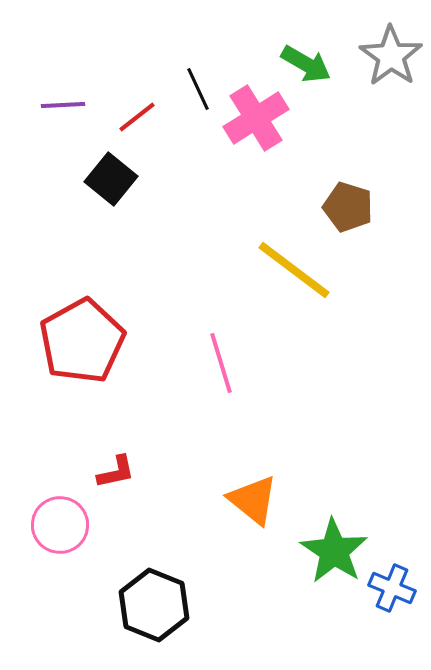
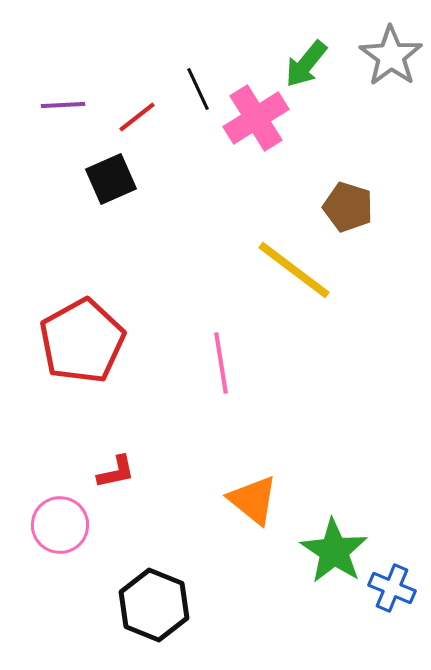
green arrow: rotated 99 degrees clockwise
black square: rotated 27 degrees clockwise
pink line: rotated 8 degrees clockwise
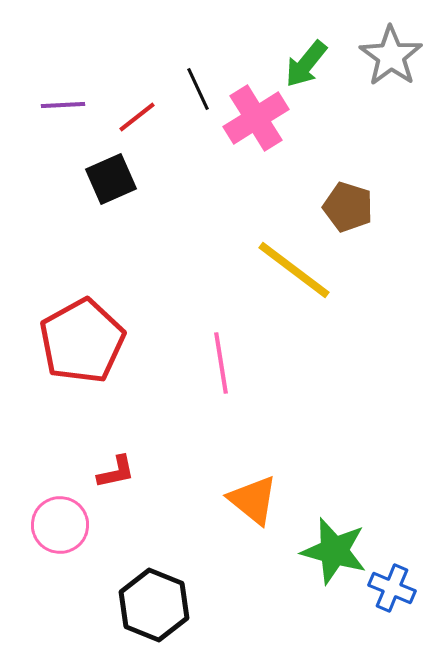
green star: rotated 18 degrees counterclockwise
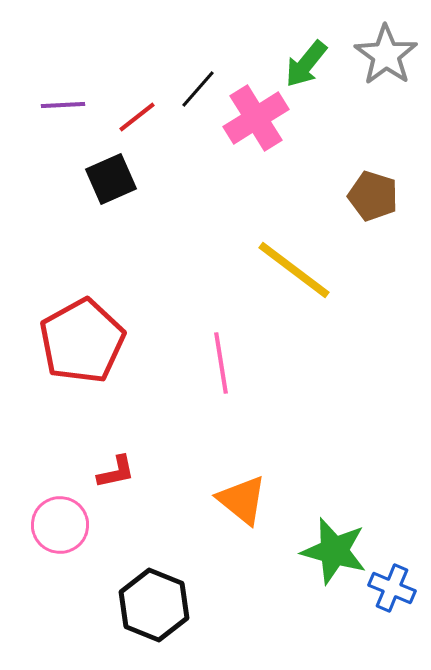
gray star: moved 5 px left, 1 px up
black line: rotated 66 degrees clockwise
brown pentagon: moved 25 px right, 11 px up
orange triangle: moved 11 px left
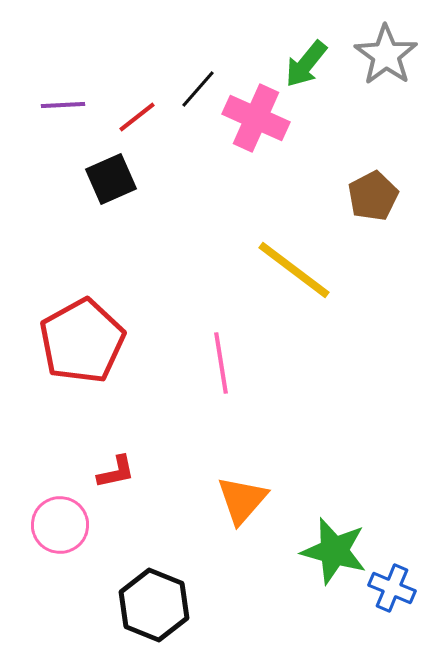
pink cross: rotated 34 degrees counterclockwise
brown pentagon: rotated 27 degrees clockwise
orange triangle: rotated 32 degrees clockwise
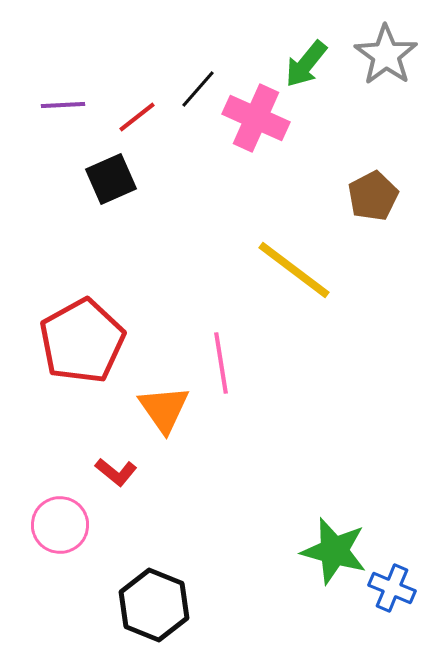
red L-shape: rotated 51 degrees clockwise
orange triangle: moved 78 px left, 91 px up; rotated 16 degrees counterclockwise
